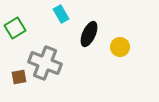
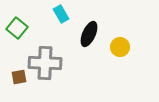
green square: moved 2 px right; rotated 20 degrees counterclockwise
gray cross: rotated 20 degrees counterclockwise
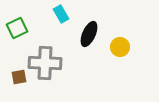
green square: rotated 25 degrees clockwise
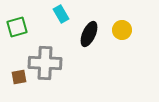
green square: moved 1 px up; rotated 10 degrees clockwise
yellow circle: moved 2 px right, 17 px up
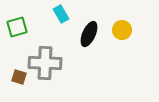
brown square: rotated 28 degrees clockwise
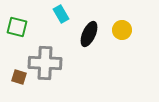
green square: rotated 30 degrees clockwise
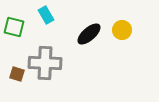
cyan rectangle: moved 15 px left, 1 px down
green square: moved 3 px left
black ellipse: rotated 25 degrees clockwise
brown square: moved 2 px left, 3 px up
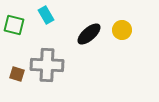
green square: moved 2 px up
gray cross: moved 2 px right, 2 px down
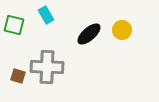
gray cross: moved 2 px down
brown square: moved 1 px right, 2 px down
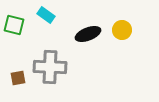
cyan rectangle: rotated 24 degrees counterclockwise
black ellipse: moved 1 px left; rotated 20 degrees clockwise
gray cross: moved 3 px right
brown square: moved 2 px down; rotated 28 degrees counterclockwise
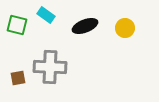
green square: moved 3 px right
yellow circle: moved 3 px right, 2 px up
black ellipse: moved 3 px left, 8 px up
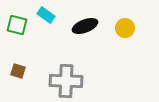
gray cross: moved 16 px right, 14 px down
brown square: moved 7 px up; rotated 28 degrees clockwise
